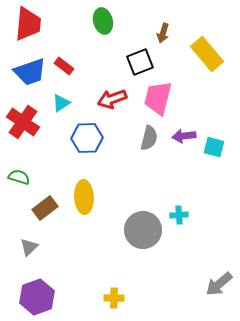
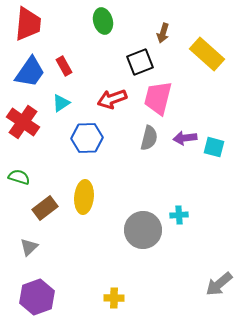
yellow rectangle: rotated 8 degrees counterclockwise
red rectangle: rotated 24 degrees clockwise
blue trapezoid: rotated 36 degrees counterclockwise
purple arrow: moved 1 px right, 2 px down
yellow ellipse: rotated 8 degrees clockwise
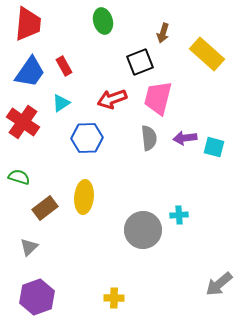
gray semicircle: rotated 20 degrees counterclockwise
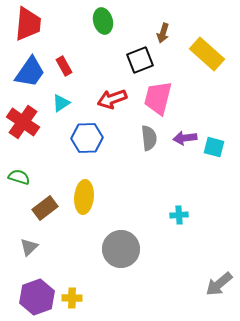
black square: moved 2 px up
gray circle: moved 22 px left, 19 px down
yellow cross: moved 42 px left
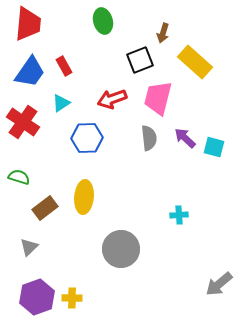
yellow rectangle: moved 12 px left, 8 px down
purple arrow: rotated 50 degrees clockwise
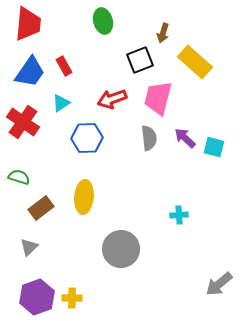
brown rectangle: moved 4 px left
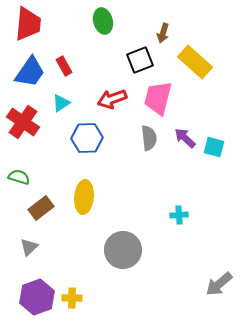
gray circle: moved 2 px right, 1 px down
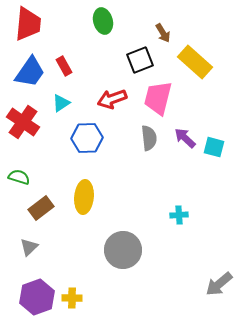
brown arrow: rotated 48 degrees counterclockwise
